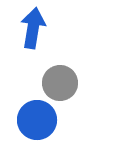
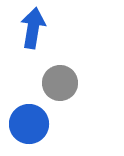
blue circle: moved 8 px left, 4 px down
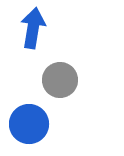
gray circle: moved 3 px up
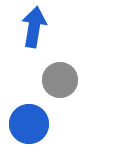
blue arrow: moved 1 px right, 1 px up
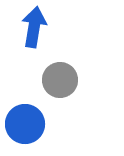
blue circle: moved 4 px left
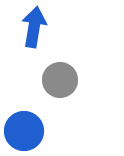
blue circle: moved 1 px left, 7 px down
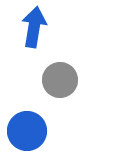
blue circle: moved 3 px right
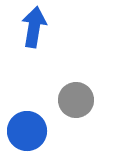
gray circle: moved 16 px right, 20 px down
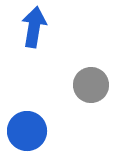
gray circle: moved 15 px right, 15 px up
